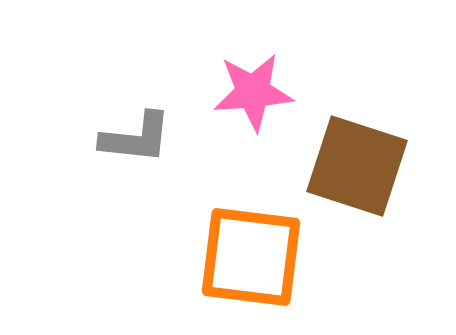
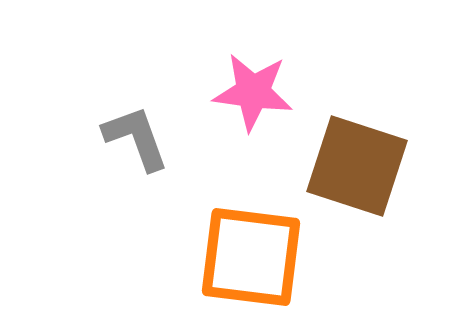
pink star: rotated 12 degrees clockwise
gray L-shape: rotated 116 degrees counterclockwise
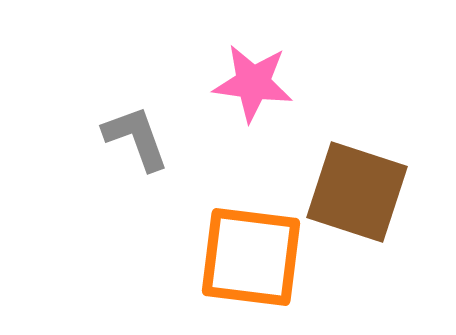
pink star: moved 9 px up
brown square: moved 26 px down
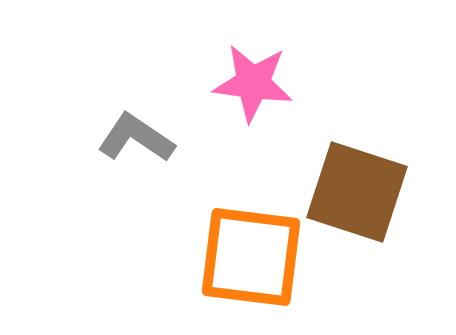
gray L-shape: rotated 36 degrees counterclockwise
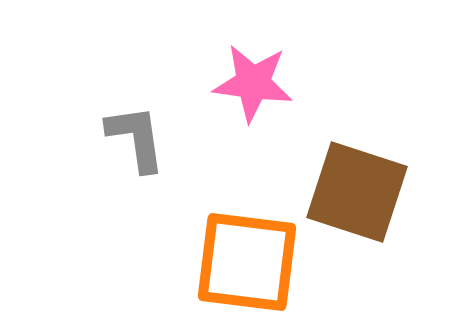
gray L-shape: rotated 48 degrees clockwise
orange square: moved 4 px left, 5 px down
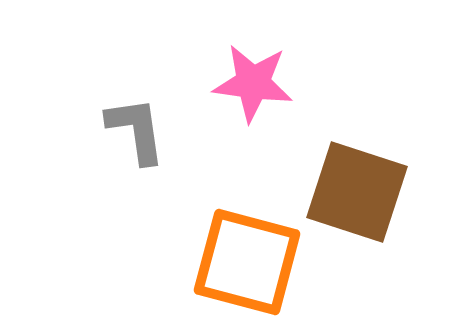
gray L-shape: moved 8 px up
orange square: rotated 8 degrees clockwise
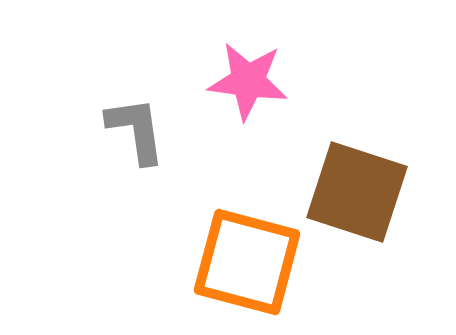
pink star: moved 5 px left, 2 px up
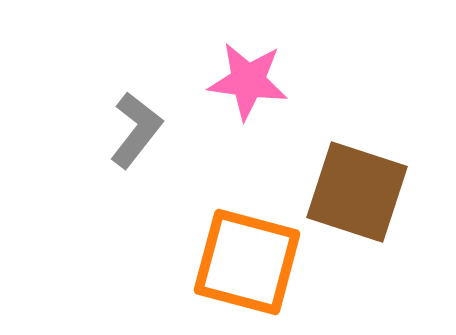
gray L-shape: rotated 46 degrees clockwise
